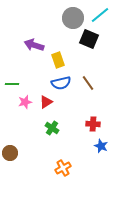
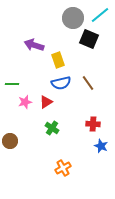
brown circle: moved 12 px up
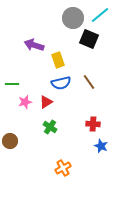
brown line: moved 1 px right, 1 px up
green cross: moved 2 px left, 1 px up
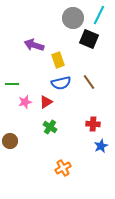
cyan line: moved 1 px left; rotated 24 degrees counterclockwise
blue star: rotated 24 degrees clockwise
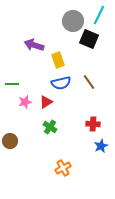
gray circle: moved 3 px down
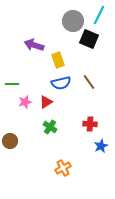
red cross: moved 3 px left
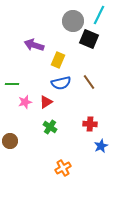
yellow rectangle: rotated 42 degrees clockwise
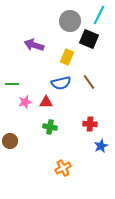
gray circle: moved 3 px left
yellow rectangle: moved 9 px right, 3 px up
red triangle: rotated 32 degrees clockwise
green cross: rotated 24 degrees counterclockwise
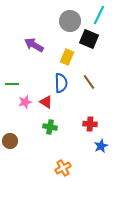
purple arrow: rotated 12 degrees clockwise
blue semicircle: rotated 78 degrees counterclockwise
red triangle: rotated 32 degrees clockwise
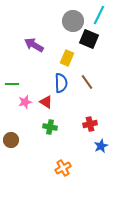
gray circle: moved 3 px right
yellow rectangle: moved 1 px down
brown line: moved 2 px left
red cross: rotated 16 degrees counterclockwise
brown circle: moved 1 px right, 1 px up
